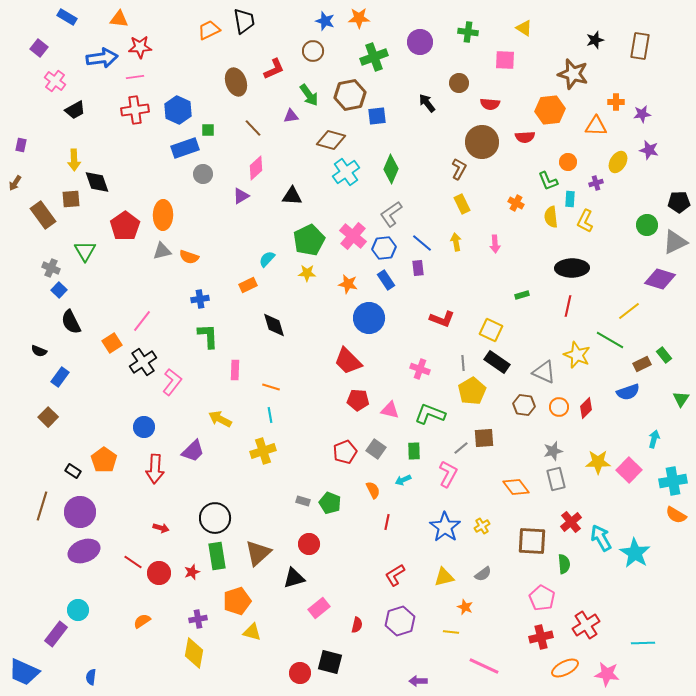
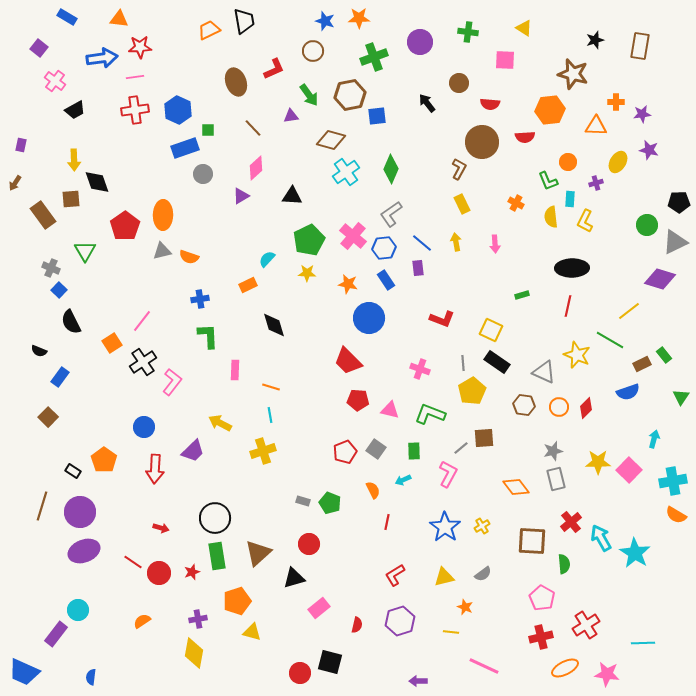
green triangle at (681, 399): moved 2 px up
yellow arrow at (220, 419): moved 4 px down
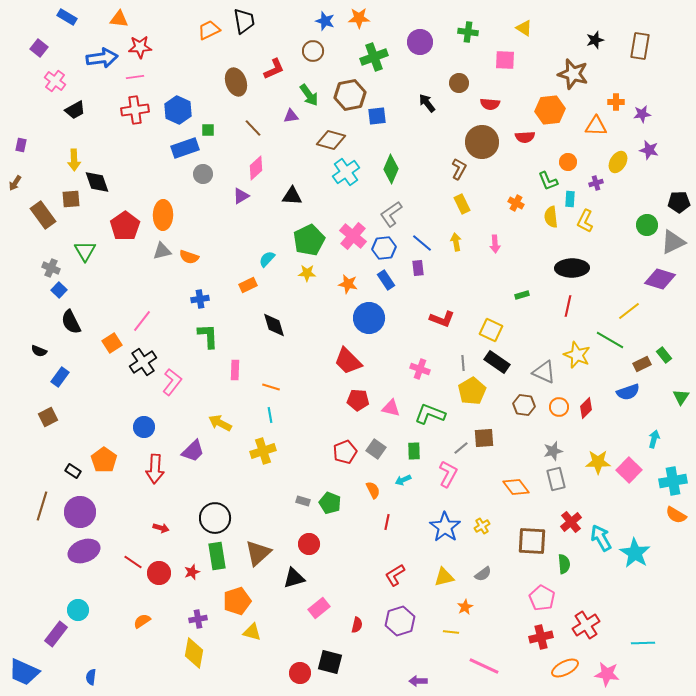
gray triangle at (675, 242): moved 2 px left
pink triangle at (390, 410): moved 1 px right, 2 px up
brown square at (48, 417): rotated 18 degrees clockwise
orange star at (465, 607): rotated 21 degrees clockwise
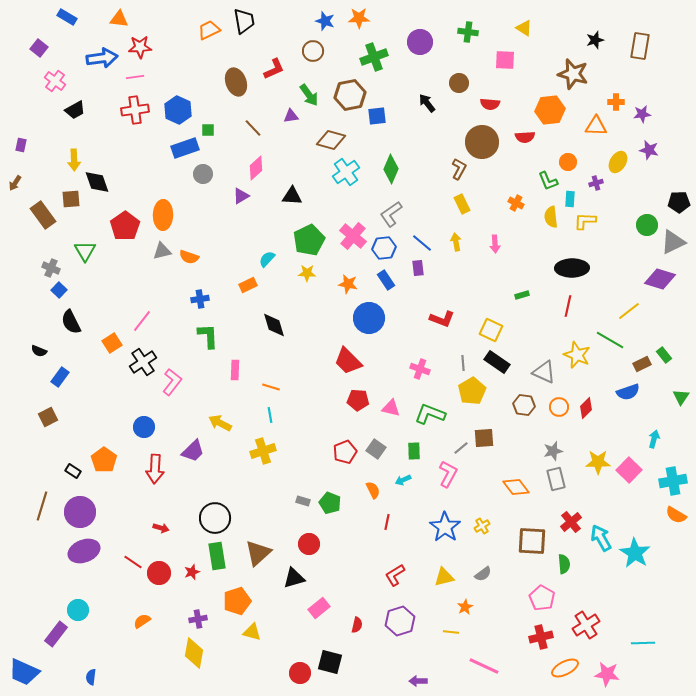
yellow L-shape at (585, 221): rotated 65 degrees clockwise
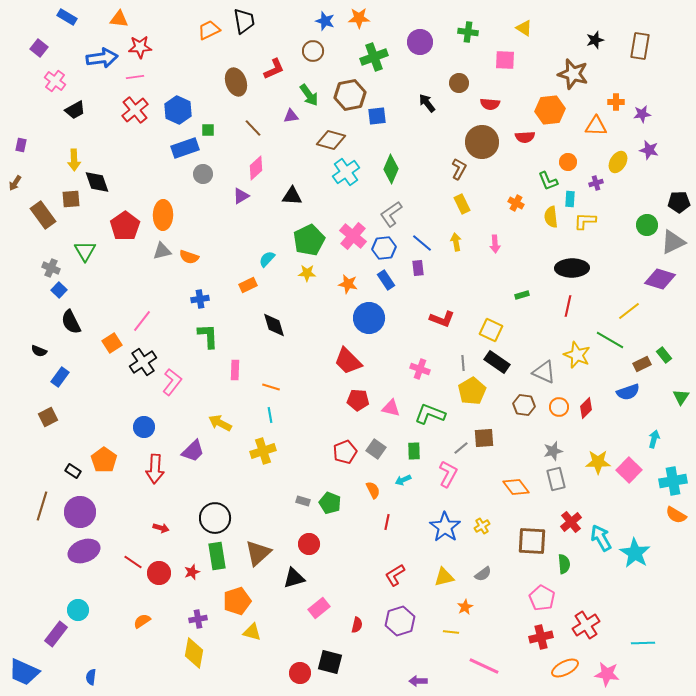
red cross at (135, 110): rotated 32 degrees counterclockwise
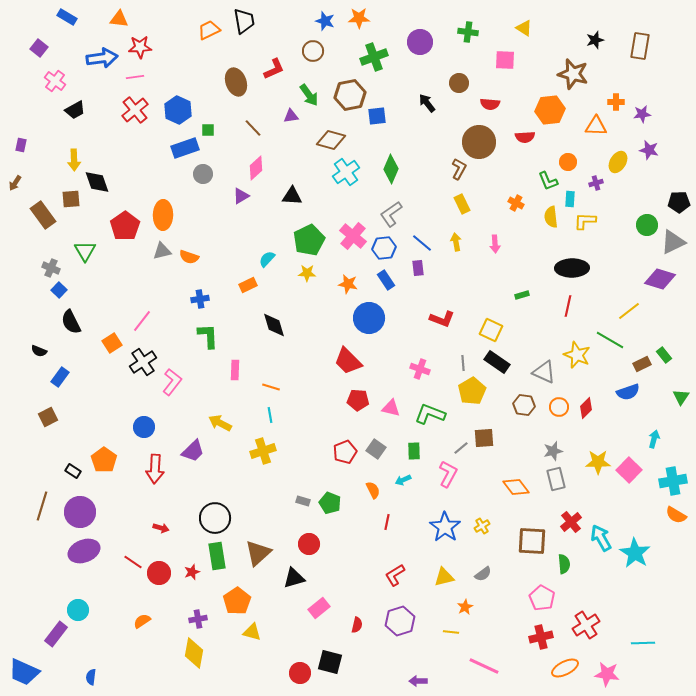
brown circle at (482, 142): moved 3 px left
orange pentagon at (237, 601): rotated 16 degrees counterclockwise
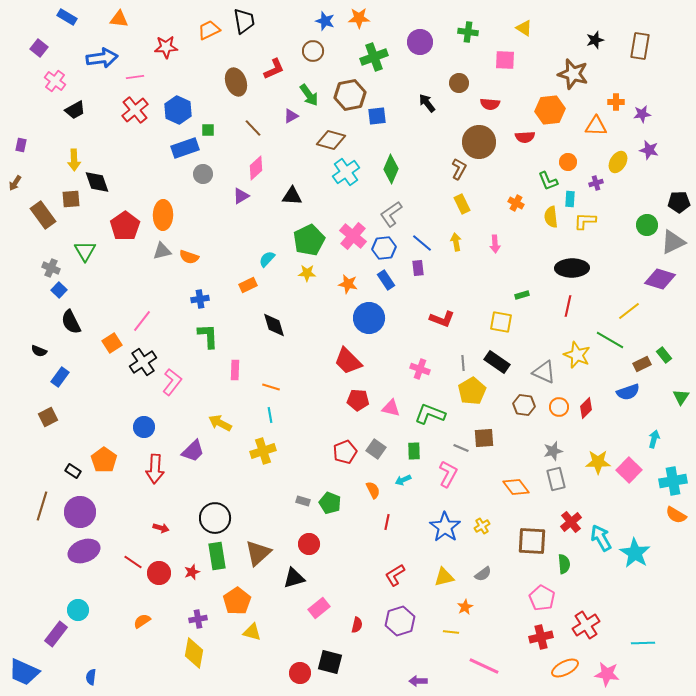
red star at (140, 47): moved 26 px right
purple triangle at (291, 116): rotated 21 degrees counterclockwise
yellow square at (491, 330): moved 10 px right, 8 px up; rotated 15 degrees counterclockwise
gray line at (461, 448): rotated 63 degrees clockwise
